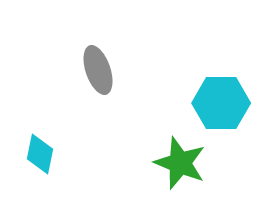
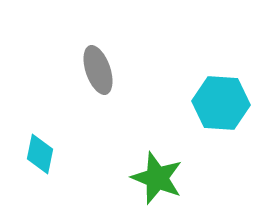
cyan hexagon: rotated 4 degrees clockwise
green star: moved 23 px left, 15 px down
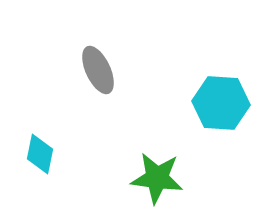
gray ellipse: rotated 6 degrees counterclockwise
green star: rotated 14 degrees counterclockwise
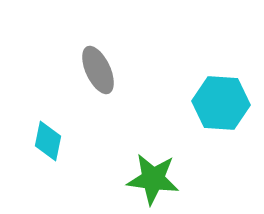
cyan diamond: moved 8 px right, 13 px up
green star: moved 4 px left, 1 px down
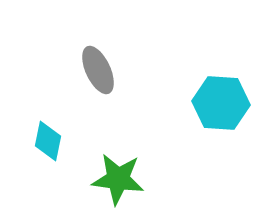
green star: moved 35 px left
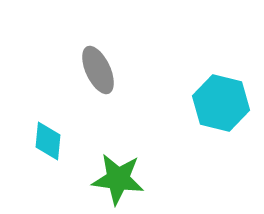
cyan hexagon: rotated 10 degrees clockwise
cyan diamond: rotated 6 degrees counterclockwise
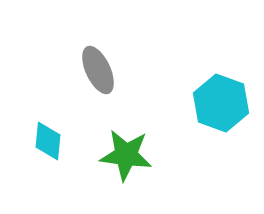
cyan hexagon: rotated 6 degrees clockwise
green star: moved 8 px right, 24 px up
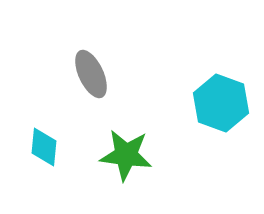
gray ellipse: moved 7 px left, 4 px down
cyan diamond: moved 4 px left, 6 px down
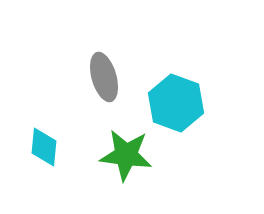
gray ellipse: moved 13 px right, 3 px down; rotated 9 degrees clockwise
cyan hexagon: moved 45 px left
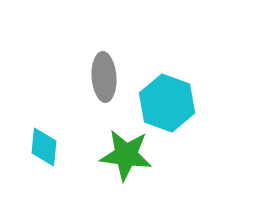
gray ellipse: rotated 12 degrees clockwise
cyan hexagon: moved 9 px left
